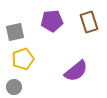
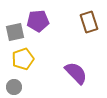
purple pentagon: moved 14 px left
purple semicircle: moved 2 px down; rotated 95 degrees counterclockwise
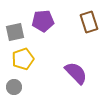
purple pentagon: moved 5 px right
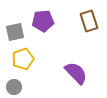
brown rectangle: moved 1 px up
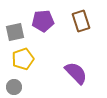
brown rectangle: moved 8 px left
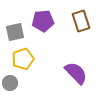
gray circle: moved 4 px left, 4 px up
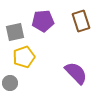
yellow pentagon: moved 1 px right, 2 px up
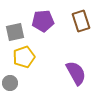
purple semicircle: rotated 15 degrees clockwise
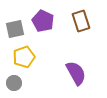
purple pentagon: rotated 30 degrees clockwise
gray square: moved 3 px up
gray circle: moved 4 px right
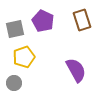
brown rectangle: moved 1 px right, 1 px up
purple semicircle: moved 3 px up
